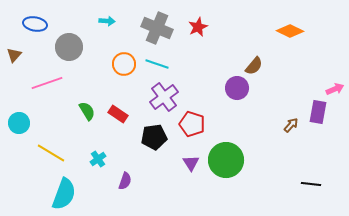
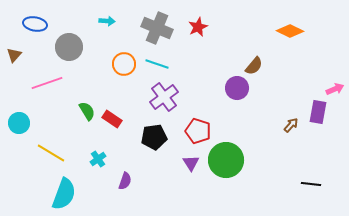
red rectangle: moved 6 px left, 5 px down
red pentagon: moved 6 px right, 7 px down
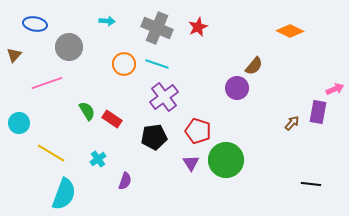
brown arrow: moved 1 px right, 2 px up
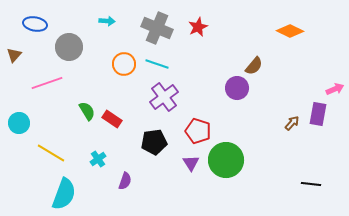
purple rectangle: moved 2 px down
black pentagon: moved 5 px down
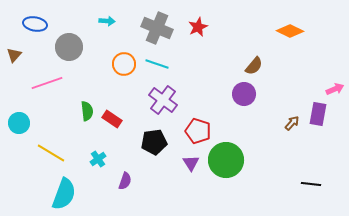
purple circle: moved 7 px right, 6 px down
purple cross: moved 1 px left, 3 px down; rotated 16 degrees counterclockwise
green semicircle: rotated 24 degrees clockwise
